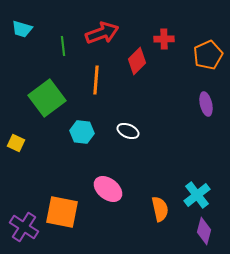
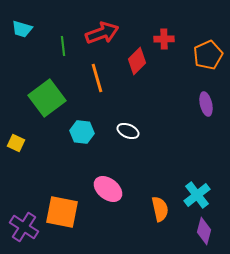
orange line: moved 1 px right, 2 px up; rotated 20 degrees counterclockwise
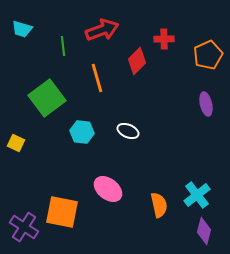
red arrow: moved 3 px up
orange semicircle: moved 1 px left, 4 px up
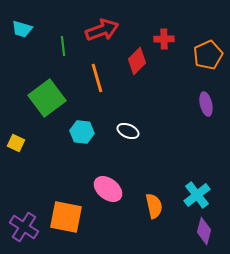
orange semicircle: moved 5 px left, 1 px down
orange square: moved 4 px right, 5 px down
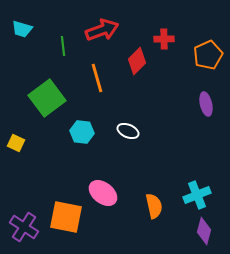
pink ellipse: moved 5 px left, 4 px down
cyan cross: rotated 16 degrees clockwise
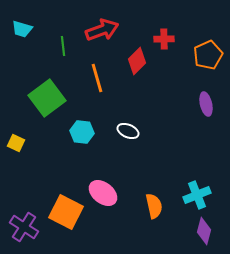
orange square: moved 5 px up; rotated 16 degrees clockwise
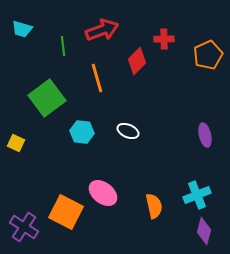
purple ellipse: moved 1 px left, 31 px down
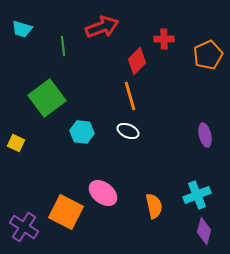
red arrow: moved 3 px up
orange line: moved 33 px right, 18 px down
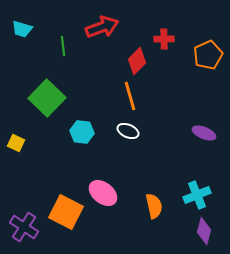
green square: rotated 9 degrees counterclockwise
purple ellipse: moved 1 px left, 2 px up; rotated 55 degrees counterclockwise
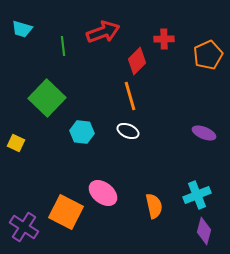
red arrow: moved 1 px right, 5 px down
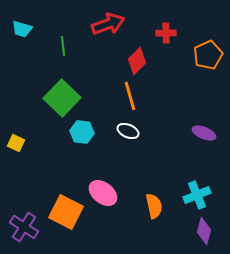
red arrow: moved 5 px right, 8 px up
red cross: moved 2 px right, 6 px up
green square: moved 15 px right
